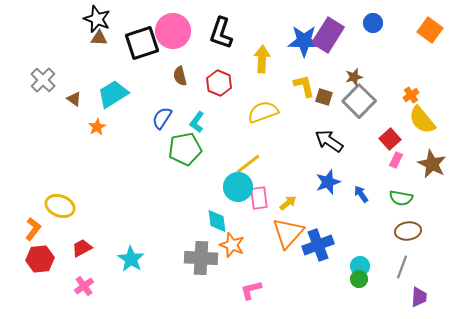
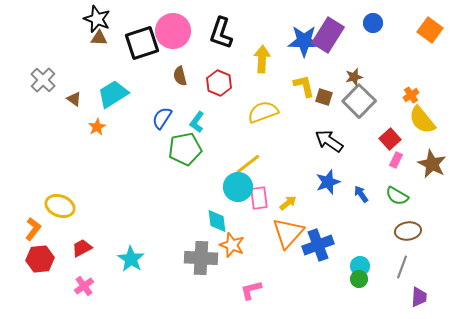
green semicircle at (401, 198): moved 4 px left, 2 px up; rotated 20 degrees clockwise
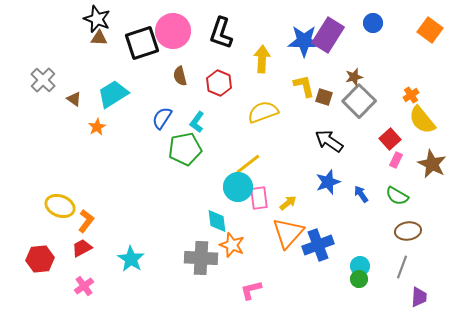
orange L-shape at (33, 229): moved 53 px right, 8 px up
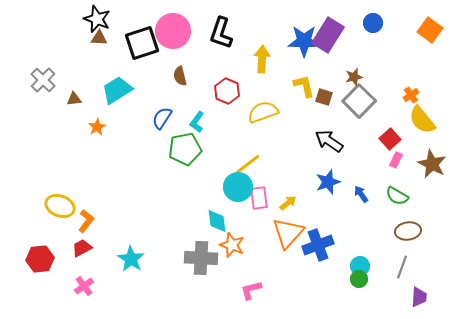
red hexagon at (219, 83): moved 8 px right, 8 px down
cyan trapezoid at (113, 94): moved 4 px right, 4 px up
brown triangle at (74, 99): rotated 42 degrees counterclockwise
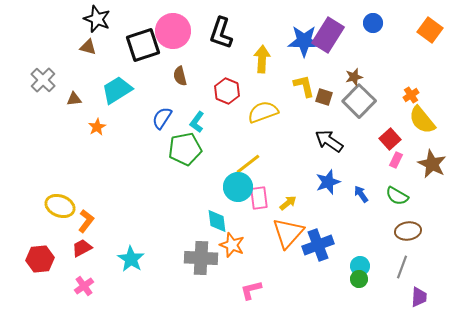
brown triangle at (99, 38): moved 11 px left, 9 px down; rotated 12 degrees clockwise
black square at (142, 43): moved 1 px right, 2 px down
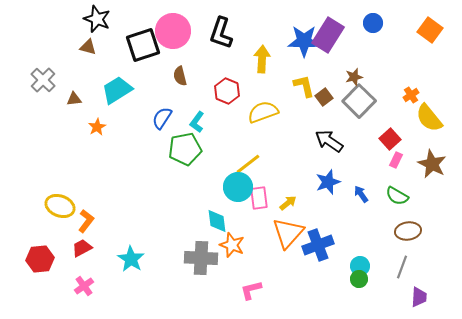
brown square at (324, 97): rotated 36 degrees clockwise
yellow semicircle at (422, 120): moved 7 px right, 2 px up
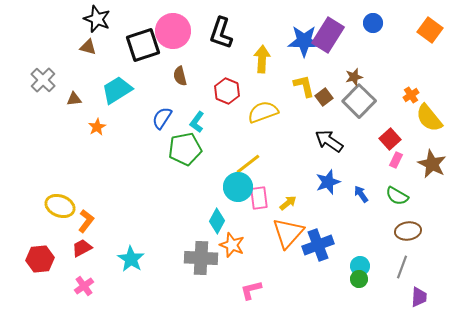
cyan diamond at (217, 221): rotated 35 degrees clockwise
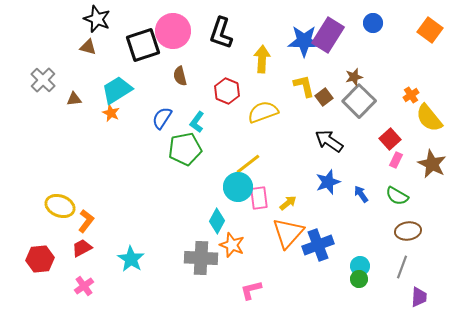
orange star at (97, 127): moved 14 px right, 14 px up; rotated 18 degrees counterclockwise
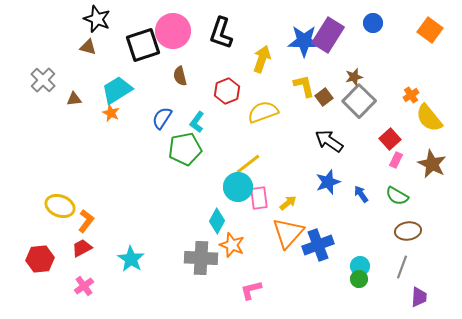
yellow arrow at (262, 59): rotated 16 degrees clockwise
red hexagon at (227, 91): rotated 15 degrees clockwise
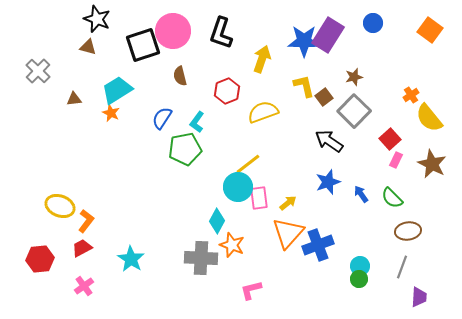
gray cross at (43, 80): moved 5 px left, 9 px up
gray square at (359, 101): moved 5 px left, 10 px down
green semicircle at (397, 196): moved 5 px left, 2 px down; rotated 15 degrees clockwise
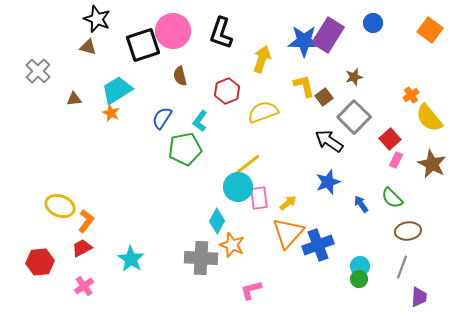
gray square at (354, 111): moved 6 px down
cyan L-shape at (197, 122): moved 3 px right, 1 px up
blue arrow at (361, 194): moved 10 px down
red hexagon at (40, 259): moved 3 px down
